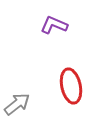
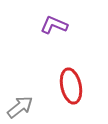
gray arrow: moved 3 px right, 3 px down
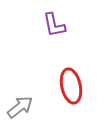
purple L-shape: rotated 124 degrees counterclockwise
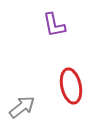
gray arrow: moved 2 px right
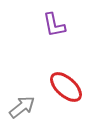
red ellipse: moved 5 px left, 1 px down; rotated 36 degrees counterclockwise
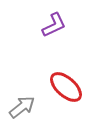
purple L-shape: rotated 104 degrees counterclockwise
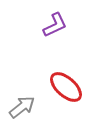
purple L-shape: moved 1 px right
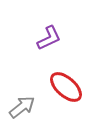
purple L-shape: moved 6 px left, 13 px down
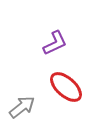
purple L-shape: moved 6 px right, 5 px down
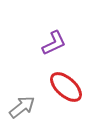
purple L-shape: moved 1 px left
